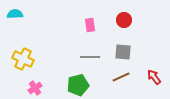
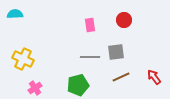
gray square: moved 7 px left; rotated 12 degrees counterclockwise
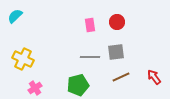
cyan semicircle: moved 2 px down; rotated 42 degrees counterclockwise
red circle: moved 7 px left, 2 px down
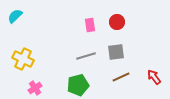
gray line: moved 4 px left, 1 px up; rotated 18 degrees counterclockwise
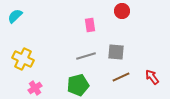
red circle: moved 5 px right, 11 px up
gray square: rotated 12 degrees clockwise
red arrow: moved 2 px left
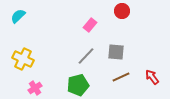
cyan semicircle: moved 3 px right
pink rectangle: rotated 48 degrees clockwise
gray line: rotated 30 degrees counterclockwise
